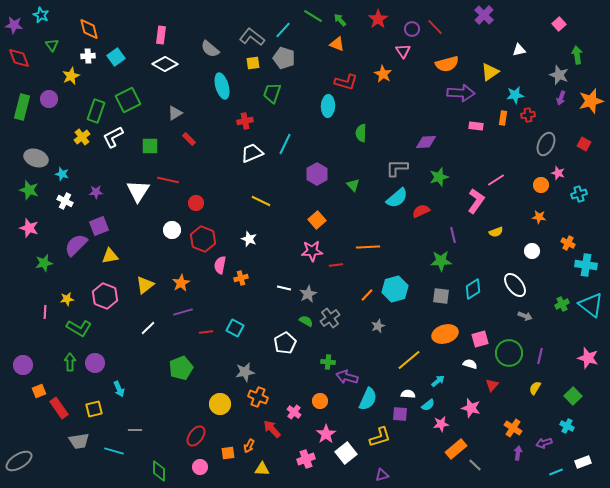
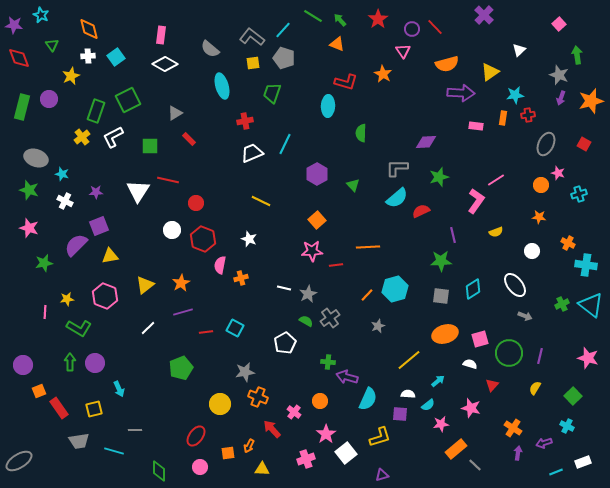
white triangle at (519, 50): rotated 32 degrees counterclockwise
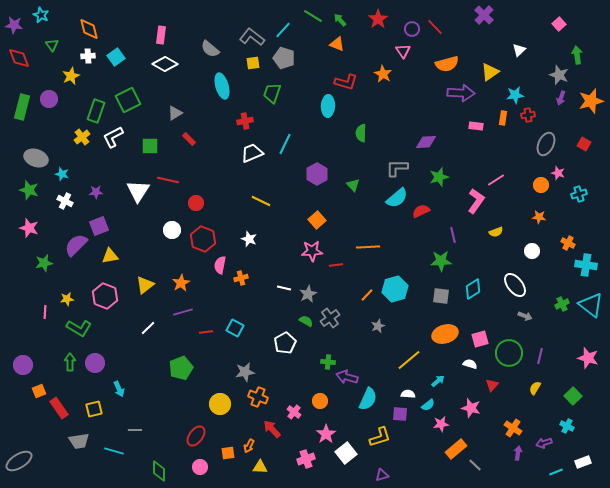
yellow triangle at (262, 469): moved 2 px left, 2 px up
